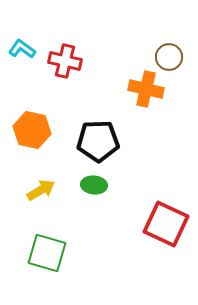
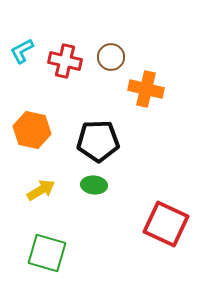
cyan L-shape: moved 2 px down; rotated 64 degrees counterclockwise
brown circle: moved 58 px left
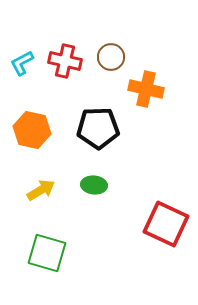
cyan L-shape: moved 12 px down
black pentagon: moved 13 px up
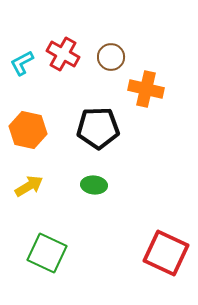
red cross: moved 2 px left, 7 px up; rotated 16 degrees clockwise
orange hexagon: moved 4 px left
yellow arrow: moved 12 px left, 4 px up
red square: moved 29 px down
green square: rotated 9 degrees clockwise
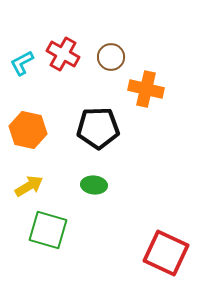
green square: moved 1 px right, 23 px up; rotated 9 degrees counterclockwise
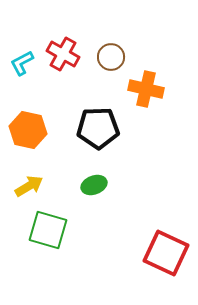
green ellipse: rotated 25 degrees counterclockwise
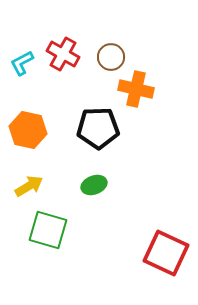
orange cross: moved 10 px left
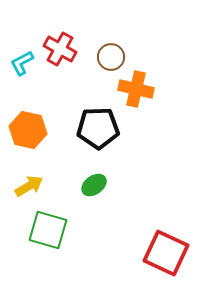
red cross: moved 3 px left, 5 px up
green ellipse: rotated 15 degrees counterclockwise
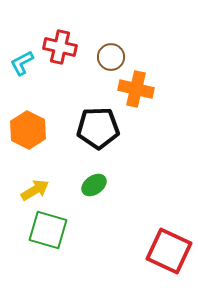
red cross: moved 2 px up; rotated 16 degrees counterclockwise
orange hexagon: rotated 15 degrees clockwise
yellow arrow: moved 6 px right, 4 px down
red square: moved 3 px right, 2 px up
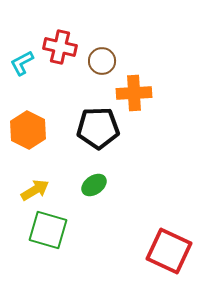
brown circle: moved 9 px left, 4 px down
orange cross: moved 2 px left, 4 px down; rotated 16 degrees counterclockwise
